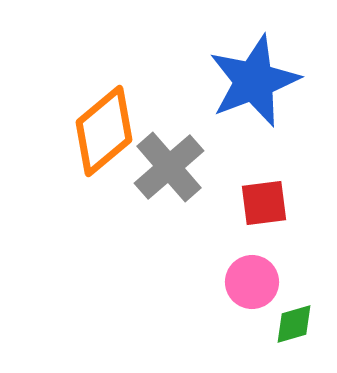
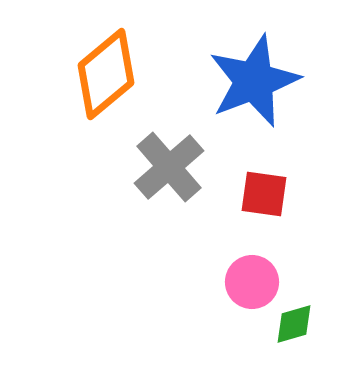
orange diamond: moved 2 px right, 57 px up
red square: moved 9 px up; rotated 15 degrees clockwise
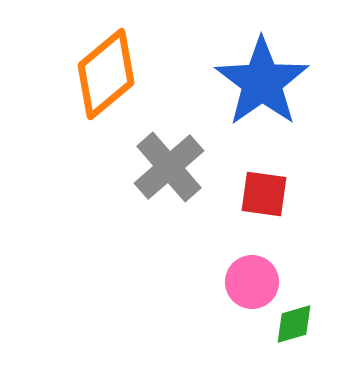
blue star: moved 8 px right, 1 px down; rotated 14 degrees counterclockwise
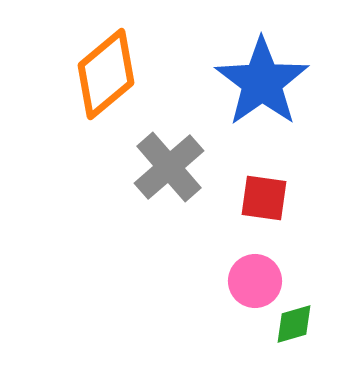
red square: moved 4 px down
pink circle: moved 3 px right, 1 px up
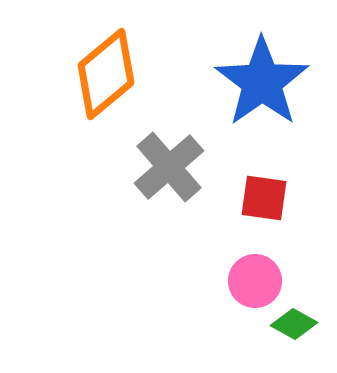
green diamond: rotated 45 degrees clockwise
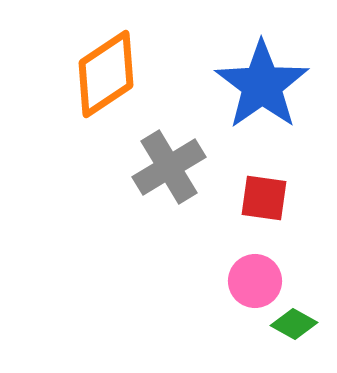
orange diamond: rotated 6 degrees clockwise
blue star: moved 3 px down
gray cross: rotated 10 degrees clockwise
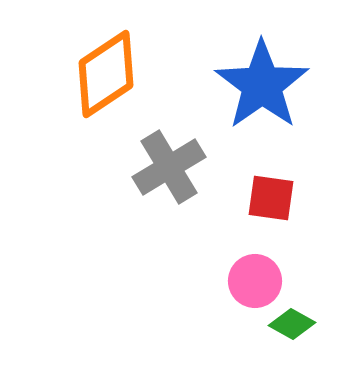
red square: moved 7 px right
green diamond: moved 2 px left
